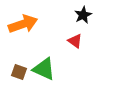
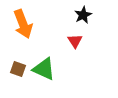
orange arrow: rotated 88 degrees clockwise
red triangle: rotated 21 degrees clockwise
brown square: moved 1 px left, 3 px up
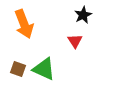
orange arrow: moved 1 px right
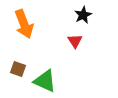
green triangle: moved 1 px right, 12 px down
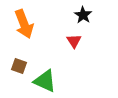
black star: rotated 12 degrees counterclockwise
red triangle: moved 1 px left
brown square: moved 1 px right, 3 px up
